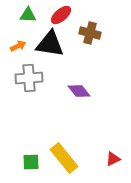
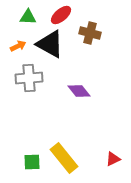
green triangle: moved 2 px down
black triangle: rotated 20 degrees clockwise
green square: moved 1 px right
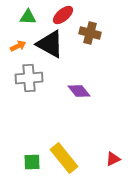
red ellipse: moved 2 px right
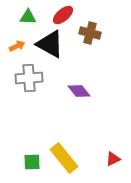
orange arrow: moved 1 px left
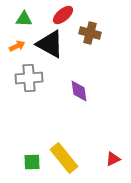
green triangle: moved 4 px left, 2 px down
purple diamond: rotated 30 degrees clockwise
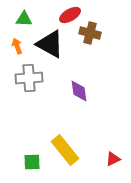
red ellipse: moved 7 px right; rotated 10 degrees clockwise
orange arrow: rotated 84 degrees counterclockwise
yellow rectangle: moved 1 px right, 8 px up
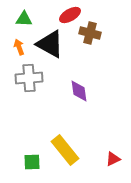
orange arrow: moved 2 px right, 1 px down
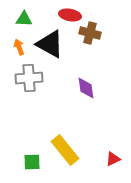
red ellipse: rotated 40 degrees clockwise
purple diamond: moved 7 px right, 3 px up
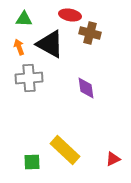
yellow rectangle: rotated 8 degrees counterclockwise
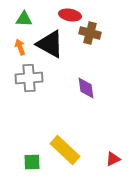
orange arrow: moved 1 px right
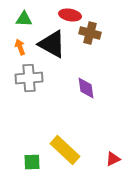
black triangle: moved 2 px right
